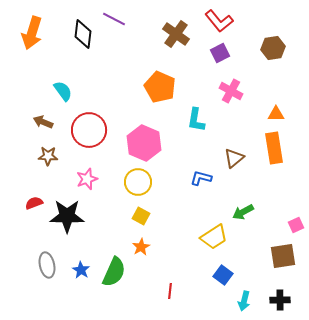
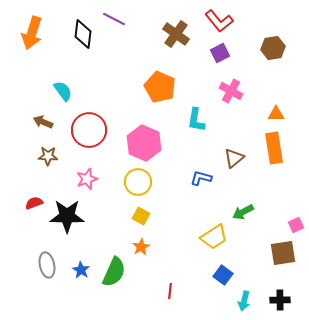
brown square: moved 3 px up
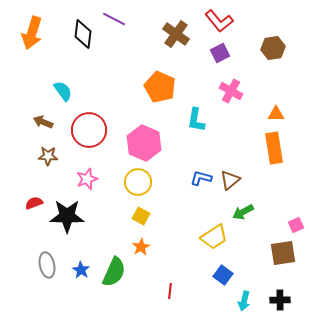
brown triangle: moved 4 px left, 22 px down
